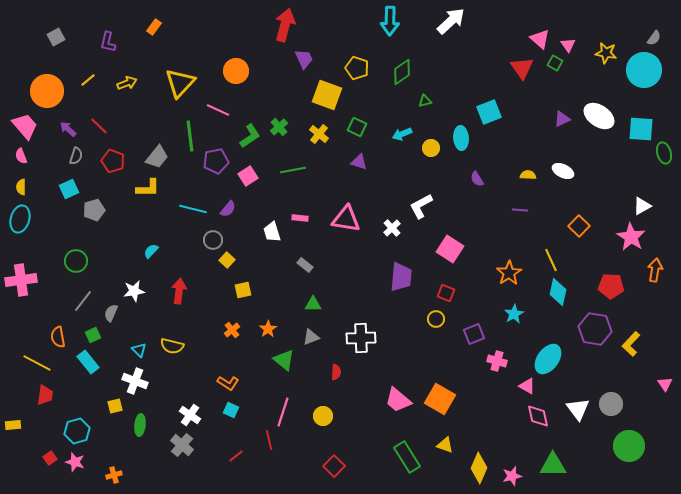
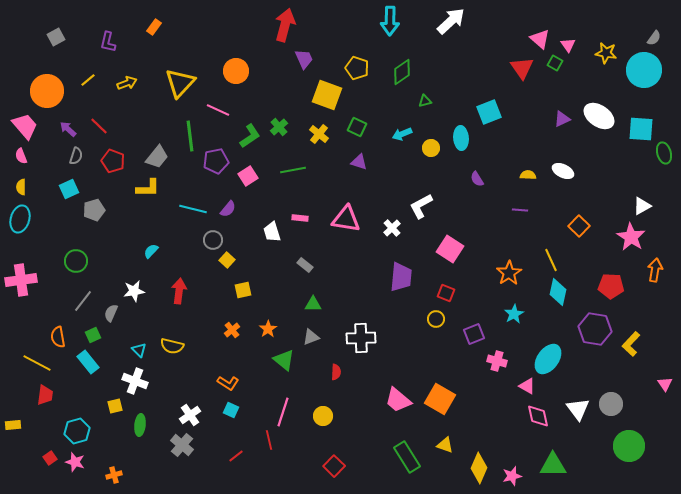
white cross at (190, 415): rotated 20 degrees clockwise
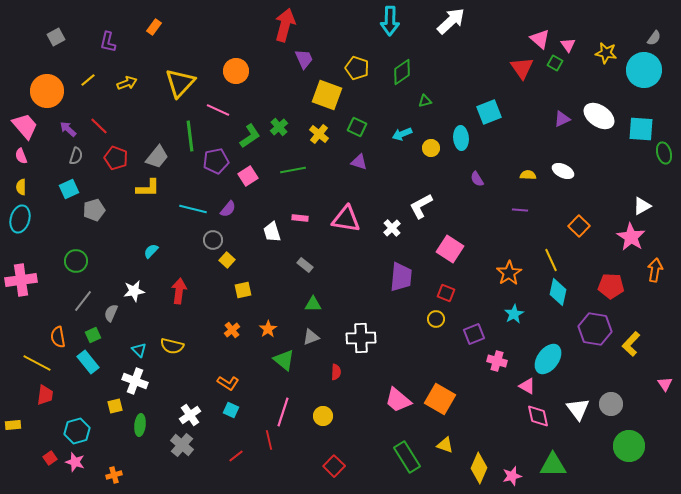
red pentagon at (113, 161): moved 3 px right, 3 px up
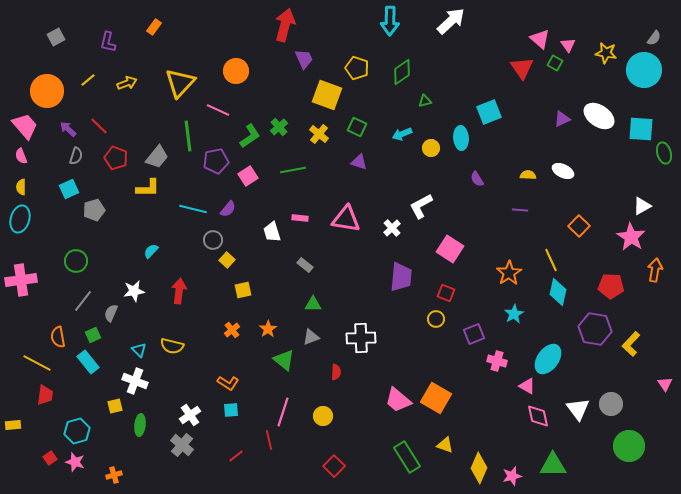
green line at (190, 136): moved 2 px left
orange square at (440, 399): moved 4 px left, 1 px up
cyan square at (231, 410): rotated 28 degrees counterclockwise
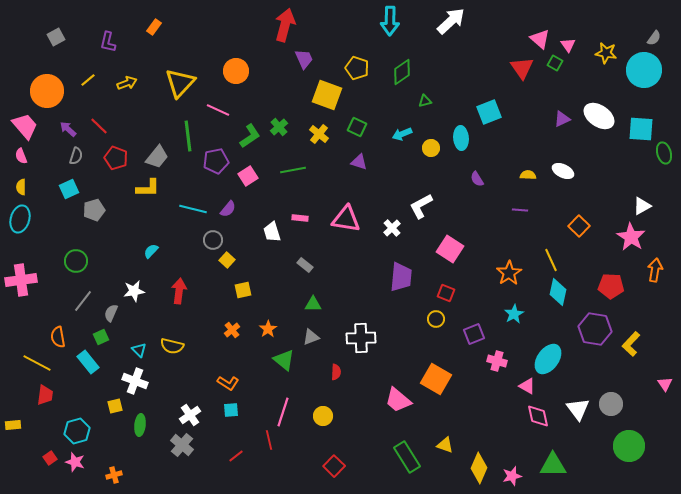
green square at (93, 335): moved 8 px right, 2 px down
orange square at (436, 398): moved 19 px up
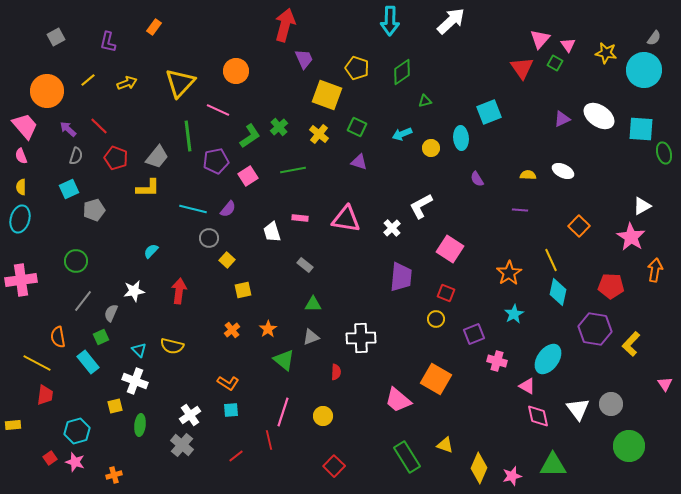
pink triangle at (540, 39): rotated 30 degrees clockwise
gray circle at (213, 240): moved 4 px left, 2 px up
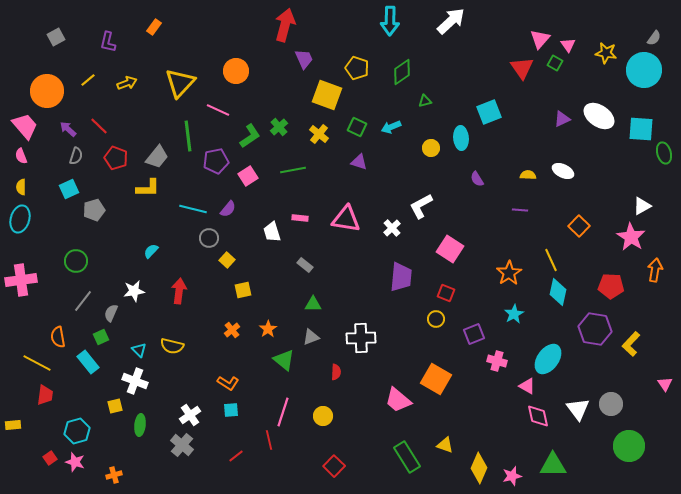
cyan arrow at (402, 134): moved 11 px left, 7 px up
